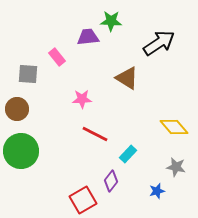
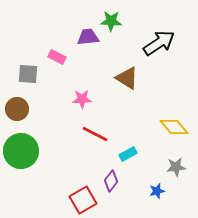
pink rectangle: rotated 24 degrees counterclockwise
cyan rectangle: rotated 18 degrees clockwise
gray star: rotated 18 degrees counterclockwise
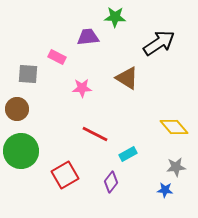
green star: moved 4 px right, 4 px up
pink star: moved 11 px up
purple diamond: moved 1 px down
blue star: moved 8 px right, 1 px up; rotated 21 degrees clockwise
red square: moved 18 px left, 25 px up
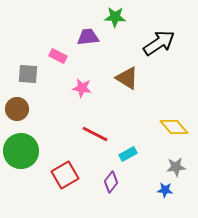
pink rectangle: moved 1 px right, 1 px up
pink star: rotated 12 degrees clockwise
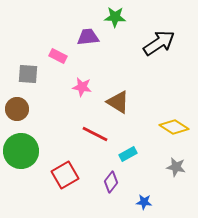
brown triangle: moved 9 px left, 24 px down
pink star: moved 1 px up
yellow diamond: rotated 16 degrees counterclockwise
gray star: rotated 18 degrees clockwise
blue star: moved 21 px left, 12 px down
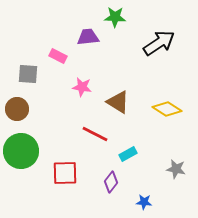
yellow diamond: moved 7 px left, 18 px up
gray star: moved 2 px down
red square: moved 2 px up; rotated 28 degrees clockwise
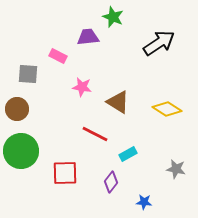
green star: moved 2 px left; rotated 20 degrees clockwise
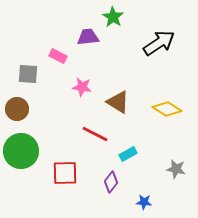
green star: rotated 10 degrees clockwise
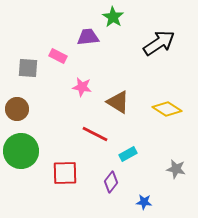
gray square: moved 6 px up
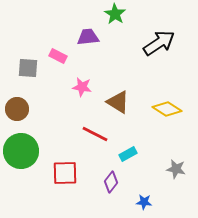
green star: moved 2 px right, 3 px up
